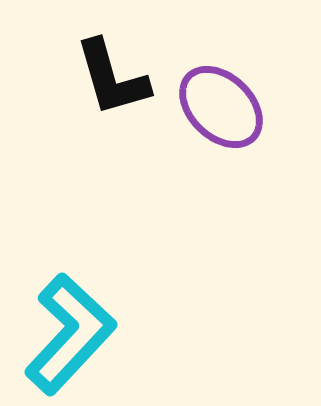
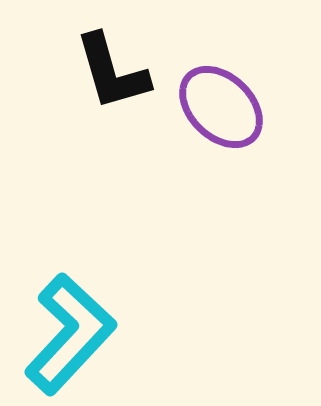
black L-shape: moved 6 px up
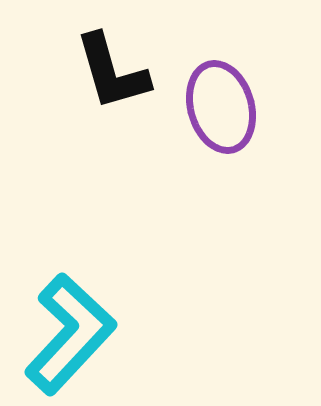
purple ellipse: rotated 30 degrees clockwise
